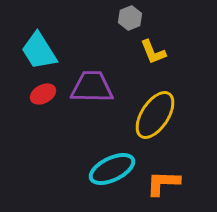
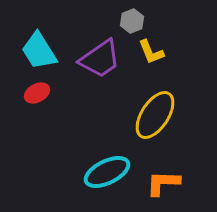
gray hexagon: moved 2 px right, 3 px down
yellow L-shape: moved 2 px left
purple trapezoid: moved 8 px right, 28 px up; rotated 144 degrees clockwise
red ellipse: moved 6 px left, 1 px up
cyan ellipse: moved 5 px left, 3 px down
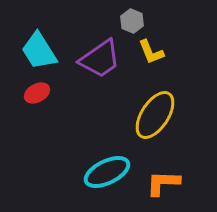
gray hexagon: rotated 15 degrees counterclockwise
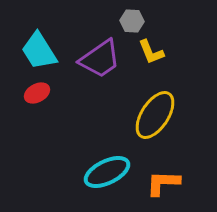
gray hexagon: rotated 20 degrees counterclockwise
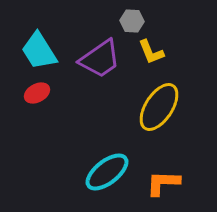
yellow ellipse: moved 4 px right, 8 px up
cyan ellipse: rotated 12 degrees counterclockwise
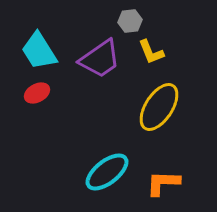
gray hexagon: moved 2 px left; rotated 10 degrees counterclockwise
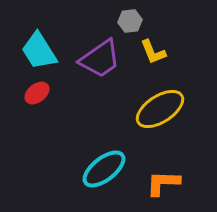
yellow L-shape: moved 2 px right
red ellipse: rotated 10 degrees counterclockwise
yellow ellipse: moved 1 px right, 2 px down; rotated 24 degrees clockwise
cyan ellipse: moved 3 px left, 3 px up
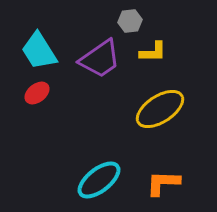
yellow L-shape: rotated 68 degrees counterclockwise
cyan ellipse: moved 5 px left, 11 px down
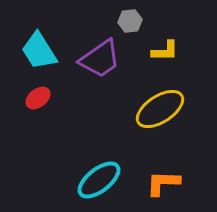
yellow L-shape: moved 12 px right, 1 px up
red ellipse: moved 1 px right, 5 px down
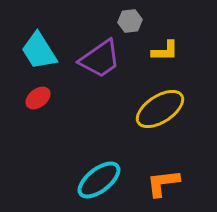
orange L-shape: rotated 9 degrees counterclockwise
